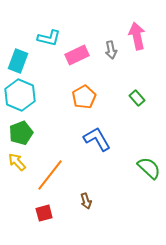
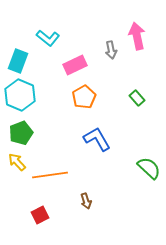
cyan L-shape: moved 1 px left; rotated 25 degrees clockwise
pink rectangle: moved 2 px left, 10 px down
orange line: rotated 44 degrees clockwise
red square: moved 4 px left, 2 px down; rotated 12 degrees counterclockwise
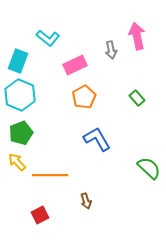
orange line: rotated 8 degrees clockwise
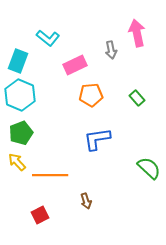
pink arrow: moved 3 px up
orange pentagon: moved 7 px right, 2 px up; rotated 25 degrees clockwise
blue L-shape: rotated 68 degrees counterclockwise
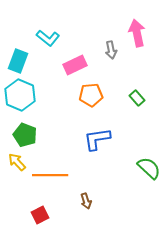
green pentagon: moved 4 px right, 2 px down; rotated 30 degrees counterclockwise
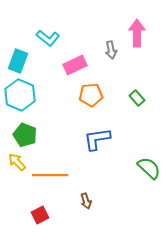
pink arrow: rotated 12 degrees clockwise
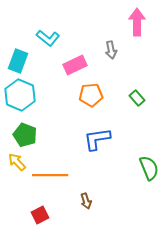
pink arrow: moved 11 px up
green semicircle: rotated 25 degrees clockwise
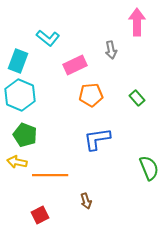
yellow arrow: rotated 36 degrees counterclockwise
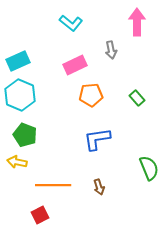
cyan L-shape: moved 23 px right, 15 px up
cyan rectangle: rotated 45 degrees clockwise
orange line: moved 3 px right, 10 px down
brown arrow: moved 13 px right, 14 px up
